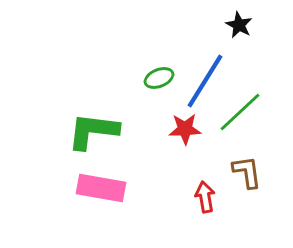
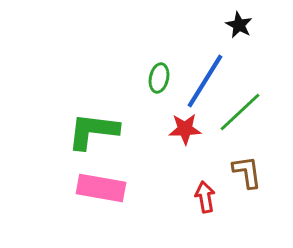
green ellipse: rotated 56 degrees counterclockwise
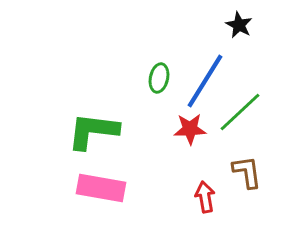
red star: moved 5 px right
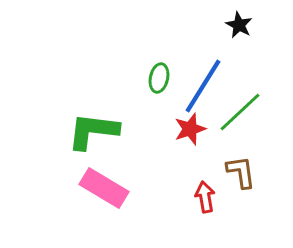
blue line: moved 2 px left, 5 px down
red star: rotated 16 degrees counterclockwise
brown L-shape: moved 6 px left
pink rectangle: moved 3 px right; rotated 21 degrees clockwise
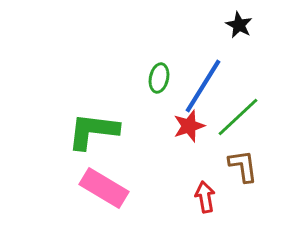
green line: moved 2 px left, 5 px down
red star: moved 1 px left, 3 px up
brown L-shape: moved 2 px right, 6 px up
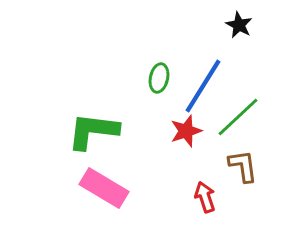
red star: moved 3 px left, 5 px down
red arrow: rotated 8 degrees counterclockwise
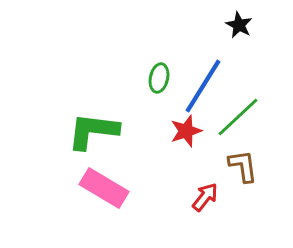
red arrow: rotated 56 degrees clockwise
